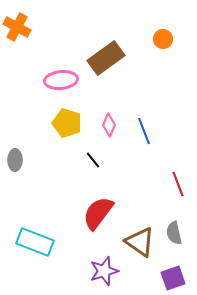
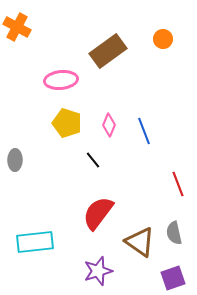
brown rectangle: moved 2 px right, 7 px up
cyan rectangle: rotated 27 degrees counterclockwise
purple star: moved 6 px left
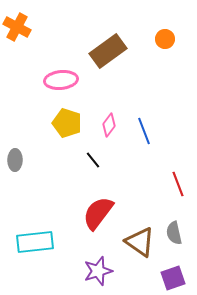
orange circle: moved 2 px right
pink diamond: rotated 15 degrees clockwise
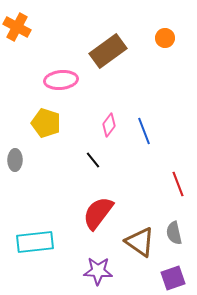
orange circle: moved 1 px up
yellow pentagon: moved 21 px left
purple star: rotated 20 degrees clockwise
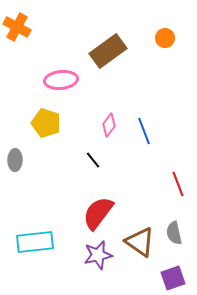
purple star: moved 16 px up; rotated 16 degrees counterclockwise
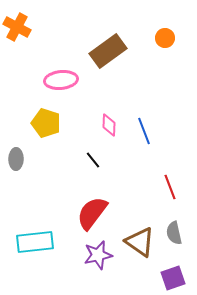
pink diamond: rotated 35 degrees counterclockwise
gray ellipse: moved 1 px right, 1 px up
red line: moved 8 px left, 3 px down
red semicircle: moved 6 px left
